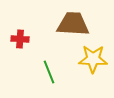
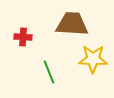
brown trapezoid: moved 1 px left
red cross: moved 3 px right, 2 px up
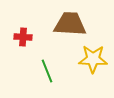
brown trapezoid: moved 2 px left
green line: moved 2 px left, 1 px up
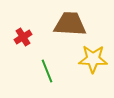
red cross: rotated 36 degrees counterclockwise
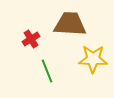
red cross: moved 8 px right, 2 px down
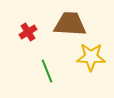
red cross: moved 3 px left, 7 px up
yellow star: moved 2 px left, 2 px up
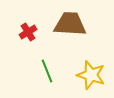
yellow star: moved 18 px down; rotated 16 degrees clockwise
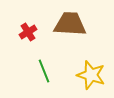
green line: moved 3 px left
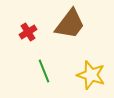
brown trapezoid: rotated 124 degrees clockwise
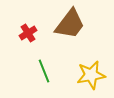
red cross: moved 1 px down
yellow star: rotated 28 degrees counterclockwise
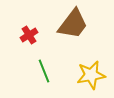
brown trapezoid: moved 3 px right
red cross: moved 1 px right, 2 px down
